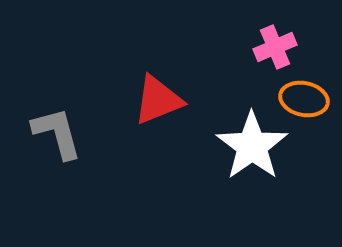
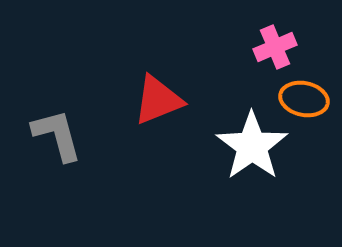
gray L-shape: moved 2 px down
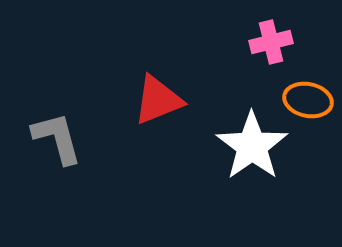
pink cross: moved 4 px left, 5 px up; rotated 9 degrees clockwise
orange ellipse: moved 4 px right, 1 px down
gray L-shape: moved 3 px down
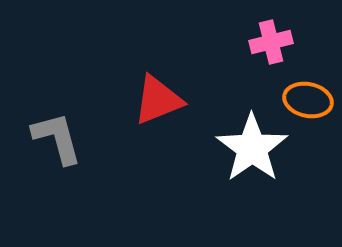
white star: moved 2 px down
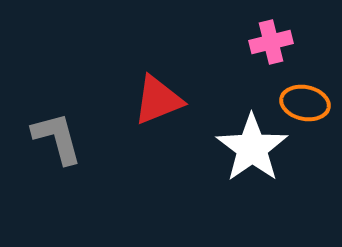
orange ellipse: moved 3 px left, 3 px down
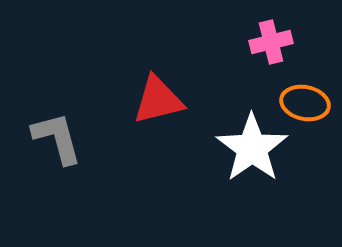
red triangle: rotated 8 degrees clockwise
